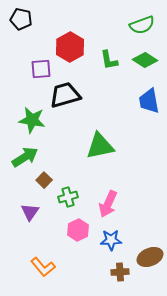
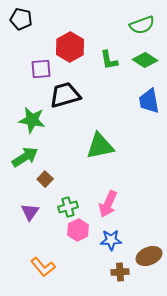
brown square: moved 1 px right, 1 px up
green cross: moved 10 px down
brown ellipse: moved 1 px left, 1 px up
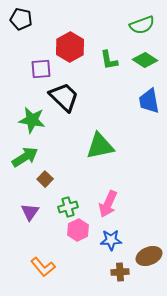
black trapezoid: moved 1 px left, 2 px down; rotated 60 degrees clockwise
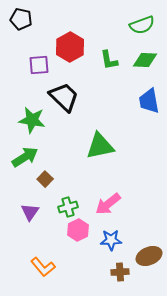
green diamond: rotated 30 degrees counterclockwise
purple square: moved 2 px left, 4 px up
pink arrow: rotated 28 degrees clockwise
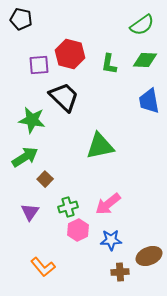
green semicircle: rotated 15 degrees counterclockwise
red hexagon: moved 7 px down; rotated 16 degrees counterclockwise
green L-shape: moved 4 px down; rotated 20 degrees clockwise
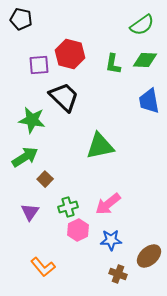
green L-shape: moved 4 px right
brown ellipse: rotated 20 degrees counterclockwise
brown cross: moved 2 px left, 2 px down; rotated 24 degrees clockwise
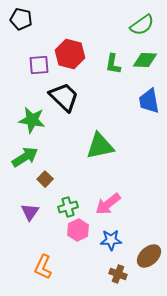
orange L-shape: rotated 65 degrees clockwise
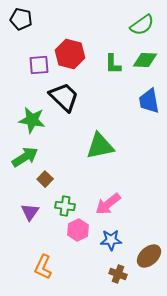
green L-shape: rotated 10 degrees counterclockwise
green cross: moved 3 px left, 1 px up; rotated 24 degrees clockwise
